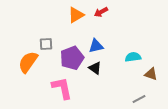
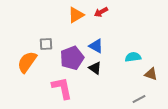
blue triangle: rotated 42 degrees clockwise
orange semicircle: moved 1 px left
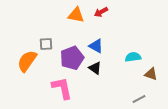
orange triangle: rotated 42 degrees clockwise
orange semicircle: moved 1 px up
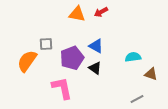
orange triangle: moved 1 px right, 1 px up
gray line: moved 2 px left
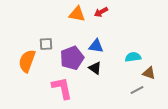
blue triangle: rotated 21 degrees counterclockwise
orange semicircle: rotated 15 degrees counterclockwise
brown triangle: moved 2 px left, 1 px up
gray line: moved 9 px up
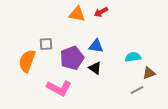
brown triangle: rotated 40 degrees counterclockwise
pink L-shape: moved 3 px left; rotated 130 degrees clockwise
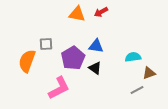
purple pentagon: moved 1 px right; rotated 10 degrees counterclockwise
pink L-shape: rotated 55 degrees counterclockwise
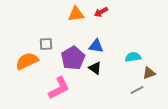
orange triangle: moved 1 px left; rotated 18 degrees counterclockwise
orange semicircle: rotated 45 degrees clockwise
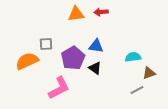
red arrow: rotated 24 degrees clockwise
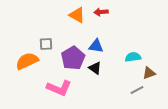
orange triangle: moved 1 px right, 1 px down; rotated 36 degrees clockwise
pink L-shape: rotated 50 degrees clockwise
